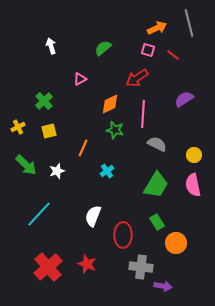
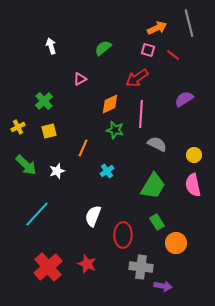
pink line: moved 2 px left
green trapezoid: moved 3 px left, 1 px down
cyan line: moved 2 px left
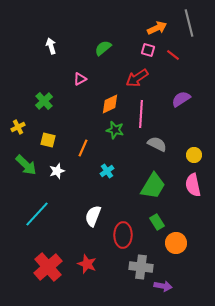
purple semicircle: moved 3 px left
yellow square: moved 1 px left, 9 px down; rotated 28 degrees clockwise
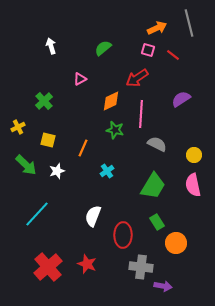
orange diamond: moved 1 px right, 3 px up
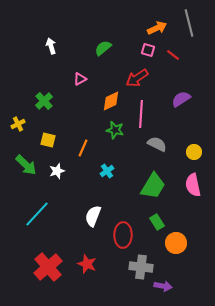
yellow cross: moved 3 px up
yellow circle: moved 3 px up
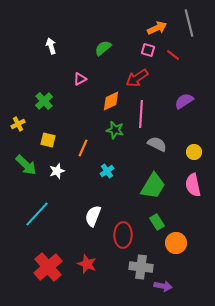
purple semicircle: moved 3 px right, 2 px down
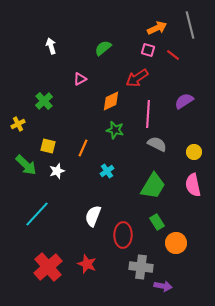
gray line: moved 1 px right, 2 px down
pink line: moved 7 px right
yellow square: moved 6 px down
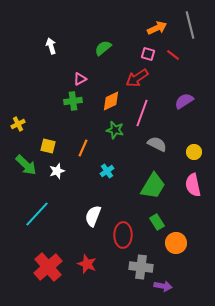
pink square: moved 4 px down
green cross: moved 29 px right; rotated 36 degrees clockwise
pink line: moved 6 px left, 1 px up; rotated 16 degrees clockwise
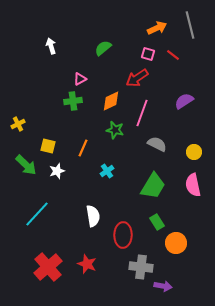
white semicircle: rotated 150 degrees clockwise
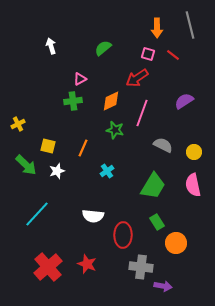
orange arrow: rotated 114 degrees clockwise
gray semicircle: moved 6 px right, 1 px down
white semicircle: rotated 105 degrees clockwise
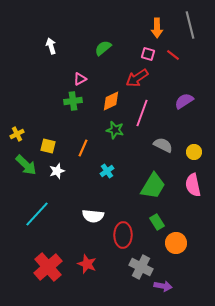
yellow cross: moved 1 px left, 10 px down
gray cross: rotated 20 degrees clockwise
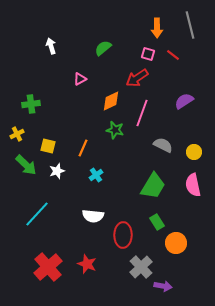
green cross: moved 42 px left, 3 px down
cyan cross: moved 11 px left, 4 px down
gray cross: rotated 20 degrees clockwise
